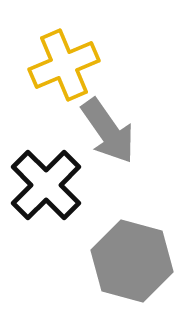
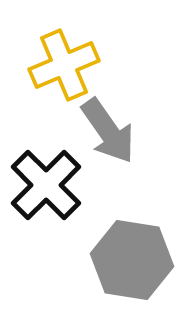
gray hexagon: moved 1 px up; rotated 6 degrees counterclockwise
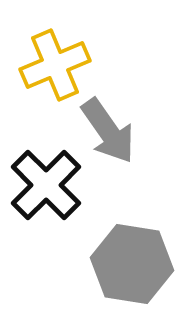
yellow cross: moved 9 px left
gray hexagon: moved 4 px down
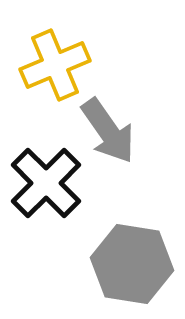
black cross: moved 2 px up
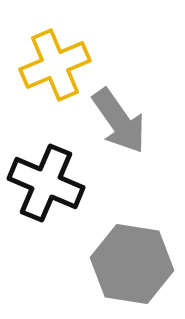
gray arrow: moved 11 px right, 10 px up
black cross: rotated 22 degrees counterclockwise
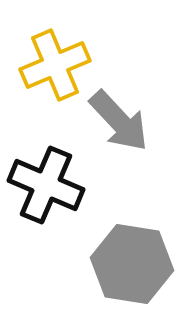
gray arrow: rotated 8 degrees counterclockwise
black cross: moved 2 px down
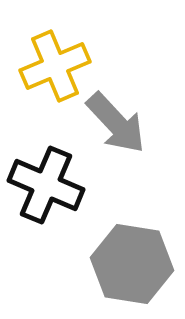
yellow cross: moved 1 px down
gray arrow: moved 3 px left, 2 px down
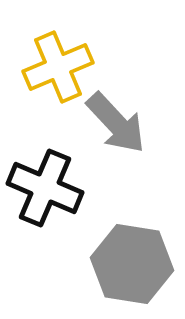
yellow cross: moved 3 px right, 1 px down
black cross: moved 1 px left, 3 px down
